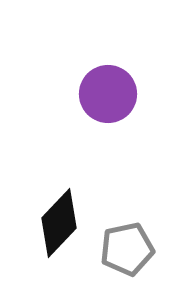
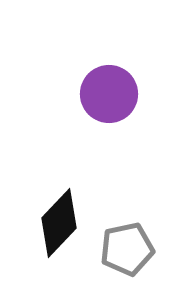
purple circle: moved 1 px right
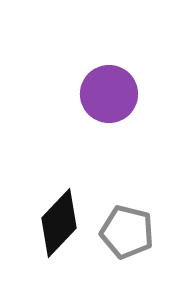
gray pentagon: moved 17 px up; rotated 26 degrees clockwise
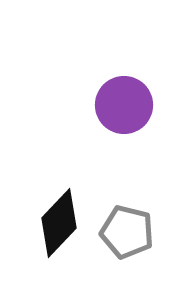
purple circle: moved 15 px right, 11 px down
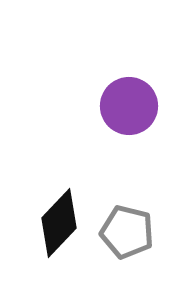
purple circle: moved 5 px right, 1 px down
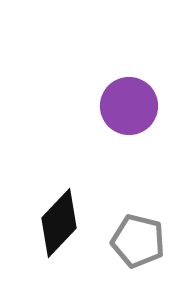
gray pentagon: moved 11 px right, 9 px down
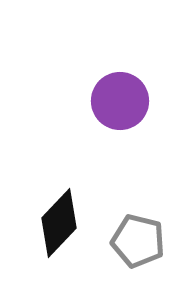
purple circle: moved 9 px left, 5 px up
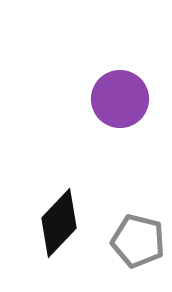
purple circle: moved 2 px up
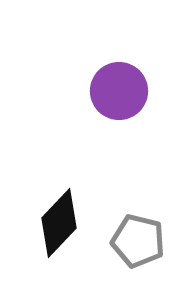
purple circle: moved 1 px left, 8 px up
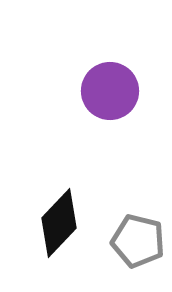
purple circle: moved 9 px left
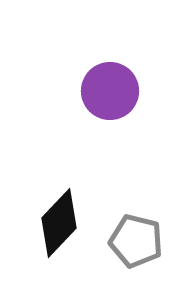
gray pentagon: moved 2 px left
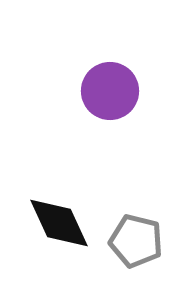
black diamond: rotated 68 degrees counterclockwise
